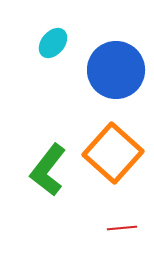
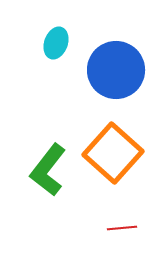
cyan ellipse: moved 3 px right; rotated 20 degrees counterclockwise
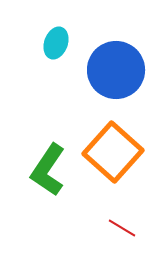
orange square: moved 1 px up
green L-shape: rotated 4 degrees counterclockwise
red line: rotated 36 degrees clockwise
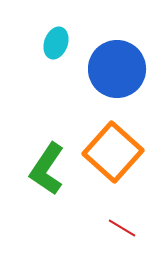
blue circle: moved 1 px right, 1 px up
green L-shape: moved 1 px left, 1 px up
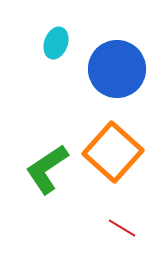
green L-shape: rotated 22 degrees clockwise
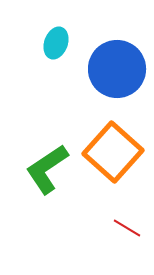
red line: moved 5 px right
